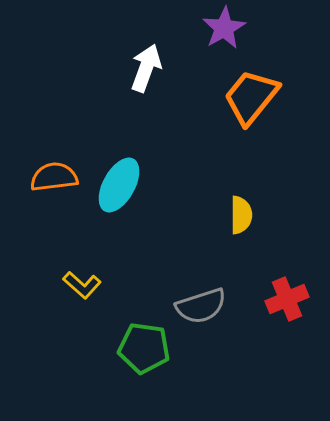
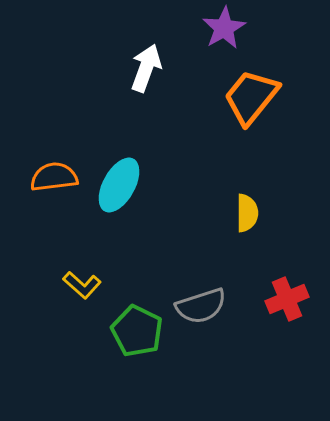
yellow semicircle: moved 6 px right, 2 px up
green pentagon: moved 7 px left, 17 px up; rotated 18 degrees clockwise
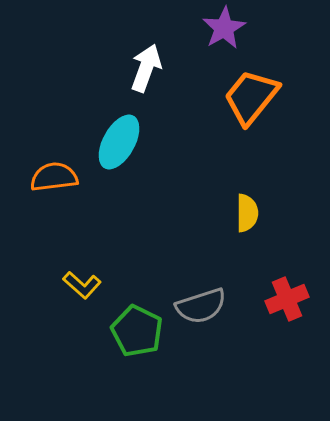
cyan ellipse: moved 43 px up
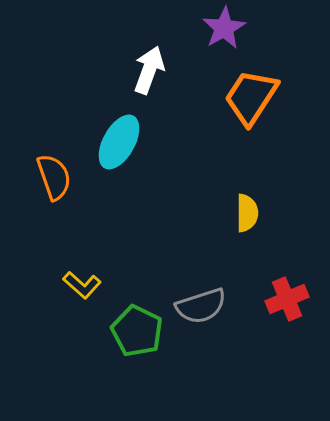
white arrow: moved 3 px right, 2 px down
orange trapezoid: rotated 6 degrees counterclockwise
orange semicircle: rotated 78 degrees clockwise
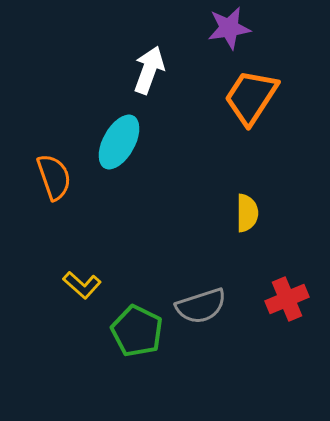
purple star: moved 5 px right; rotated 21 degrees clockwise
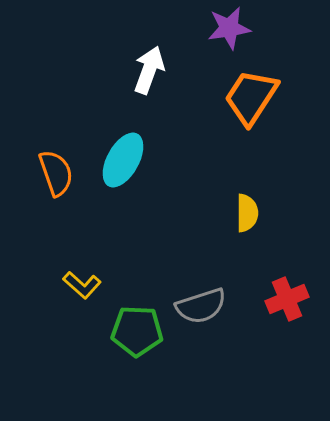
cyan ellipse: moved 4 px right, 18 px down
orange semicircle: moved 2 px right, 4 px up
green pentagon: rotated 24 degrees counterclockwise
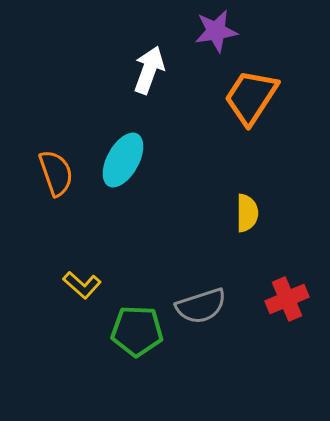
purple star: moved 13 px left, 3 px down
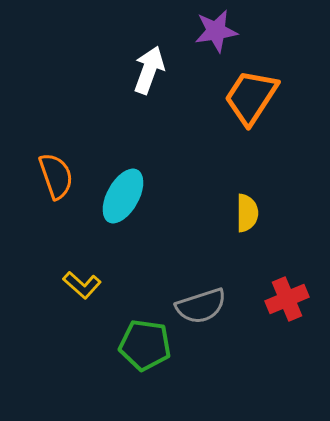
cyan ellipse: moved 36 px down
orange semicircle: moved 3 px down
green pentagon: moved 8 px right, 14 px down; rotated 6 degrees clockwise
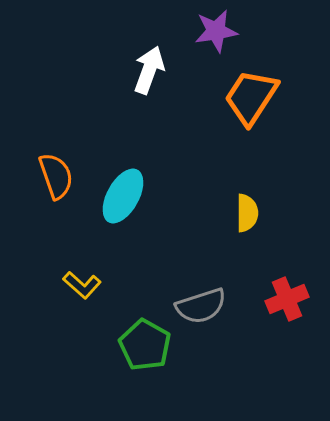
green pentagon: rotated 21 degrees clockwise
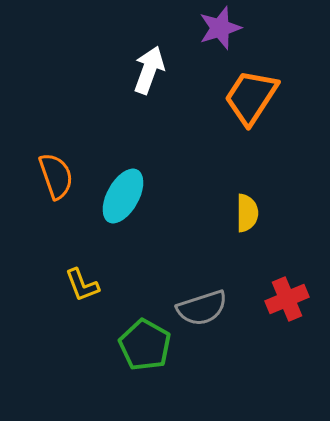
purple star: moved 4 px right, 3 px up; rotated 9 degrees counterclockwise
yellow L-shape: rotated 27 degrees clockwise
gray semicircle: moved 1 px right, 2 px down
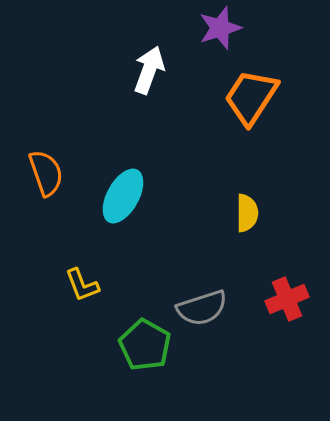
orange semicircle: moved 10 px left, 3 px up
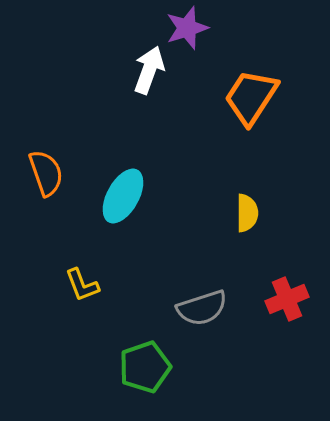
purple star: moved 33 px left
green pentagon: moved 22 px down; rotated 24 degrees clockwise
